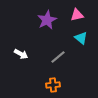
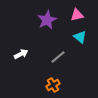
cyan triangle: moved 1 px left, 1 px up
white arrow: rotated 56 degrees counterclockwise
orange cross: rotated 24 degrees counterclockwise
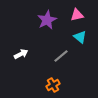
gray line: moved 3 px right, 1 px up
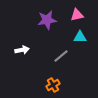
purple star: rotated 18 degrees clockwise
cyan triangle: rotated 40 degrees counterclockwise
white arrow: moved 1 px right, 4 px up; rotated 16 degrees clockwise
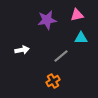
cyan triangle: moved 1 px right, 1 px down
orange cross: moved 4 px up
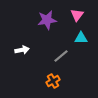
pink triangle: rotated 40 degrees counterclockwise
